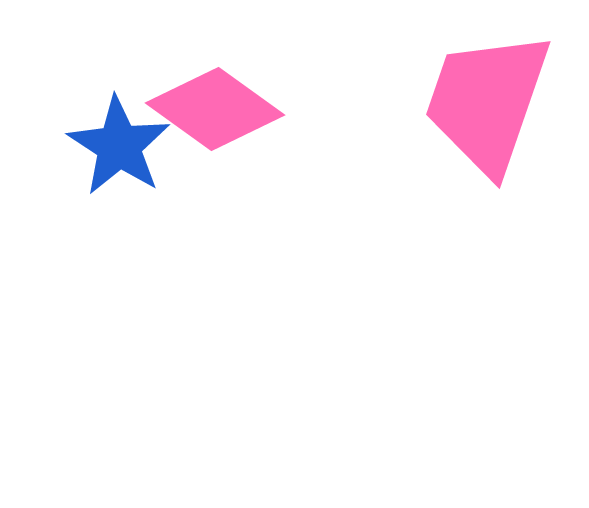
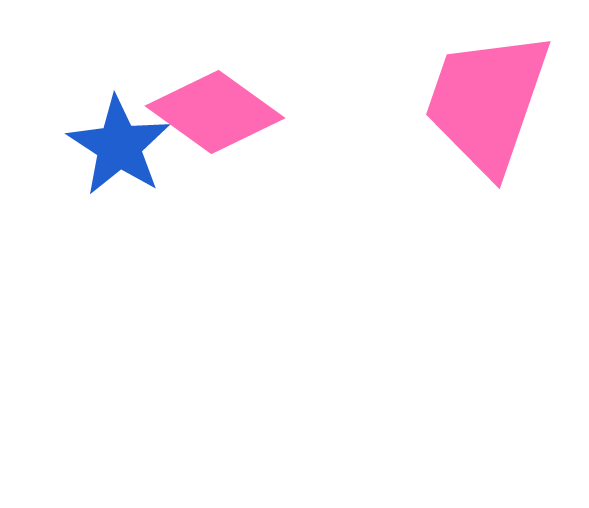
pink diamond: moved 3 px down
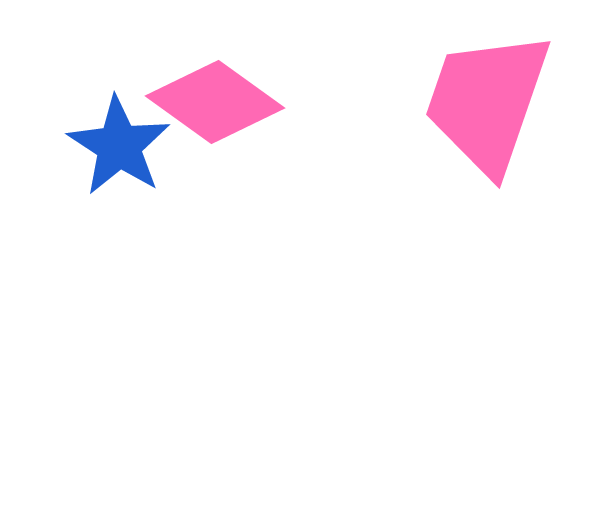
pink diamond: moved 10 px up
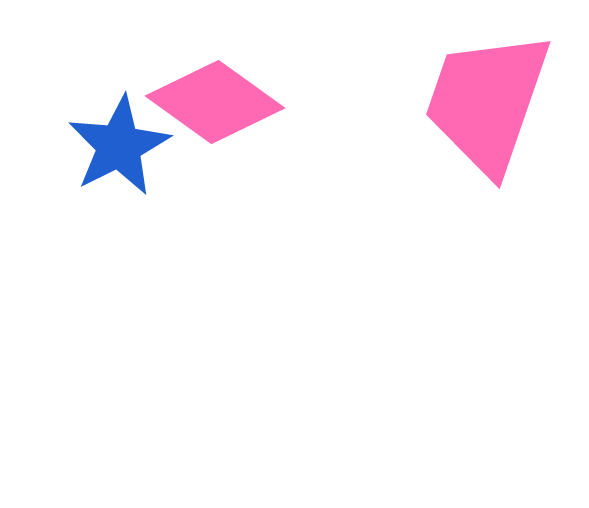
blue star: rotated 12 degrees clockwise
